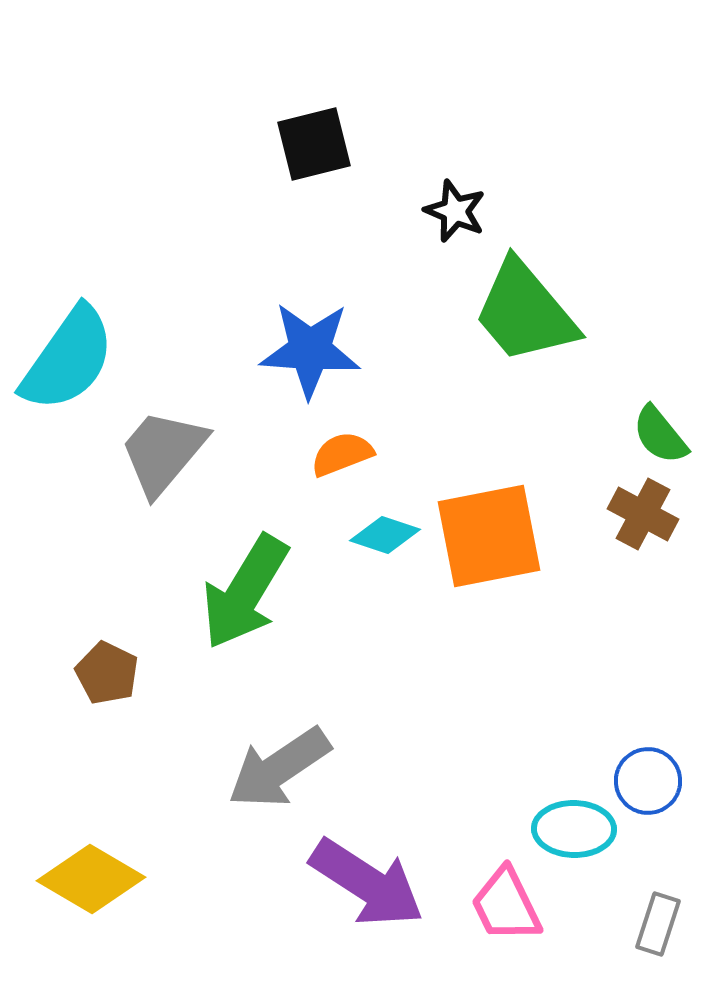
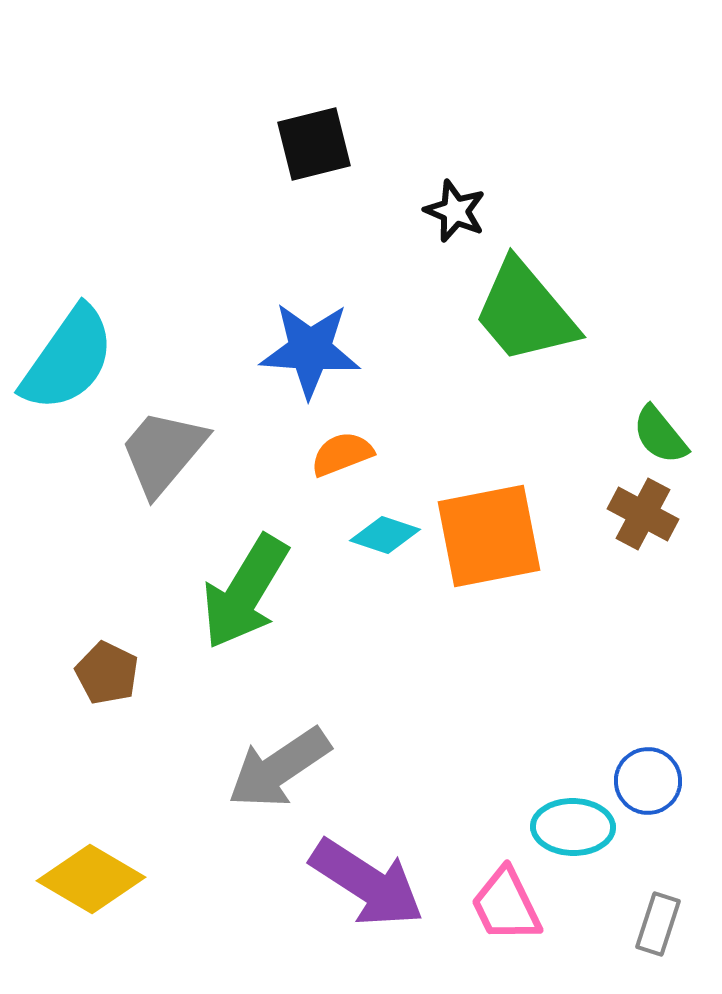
cyan ellipse: moved 1 px left, 2 px up
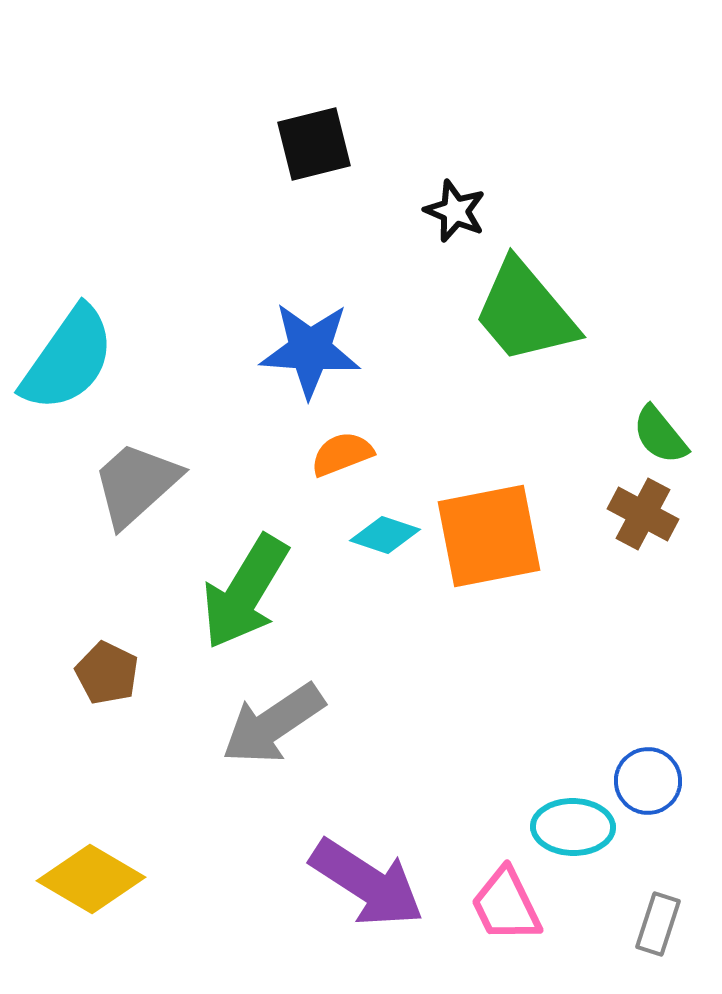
gray trapezoid: moved 27 px left, 32 px down; rotated 8 degrees clockwise
gray arrow: moved 6 px left, 44 px up
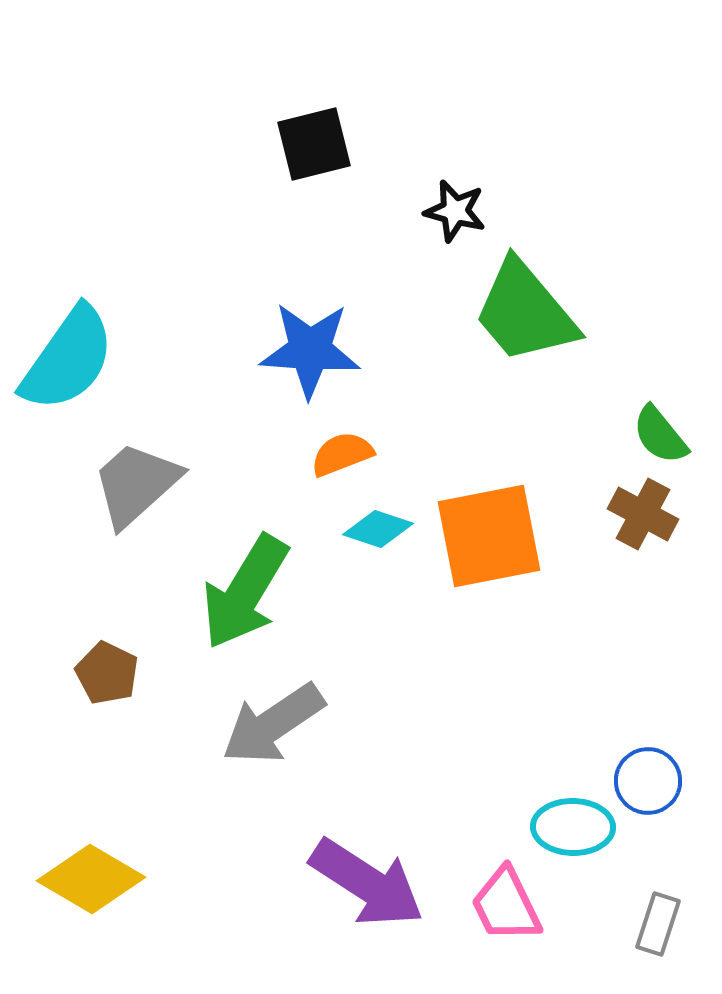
black star: rotated 8 degrees counterclockwise
cyan diamond: moved 7 px left, 6 px up
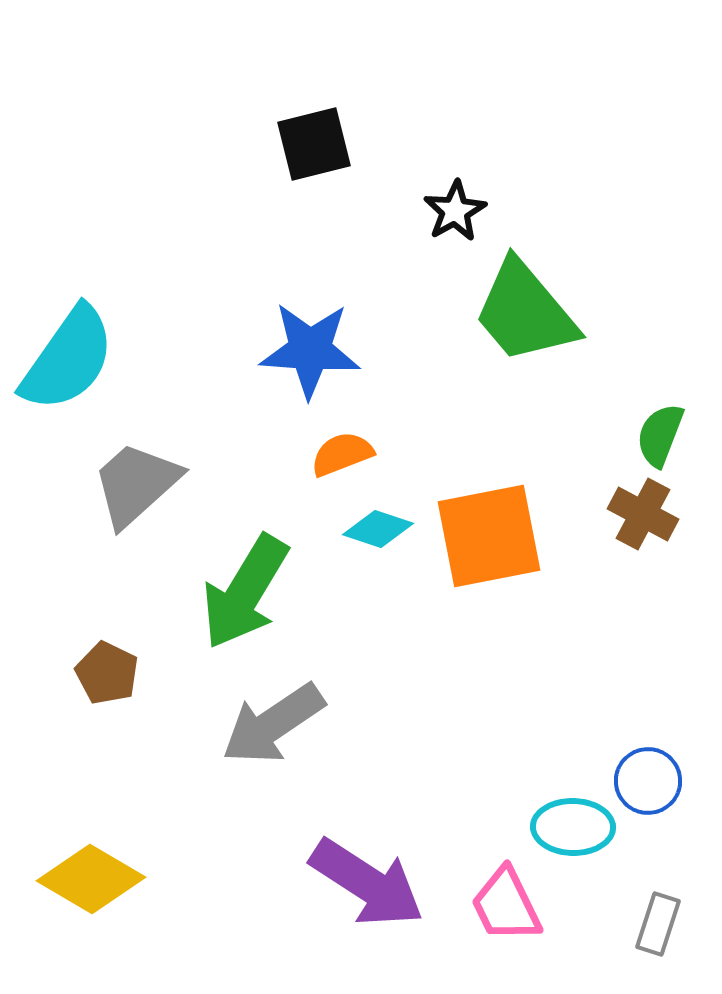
black star: rotated 28 degrees clockwise
green semicircle: rotated 60 degrees clockwise
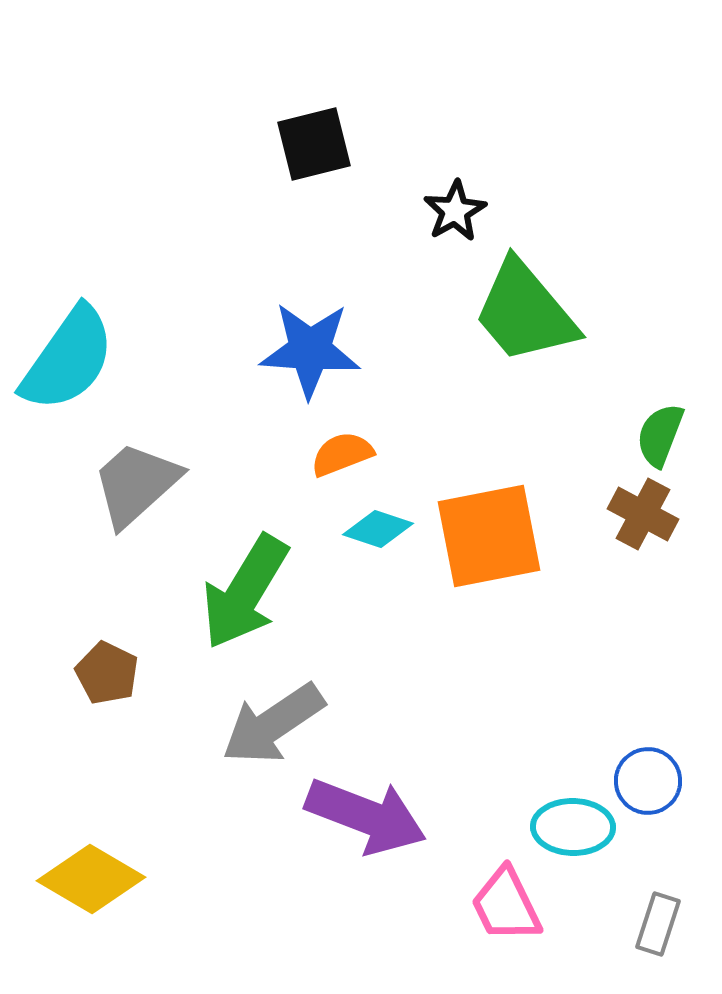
purple arrow: moved 1 px left, 67 px up; rotated 12 degrees counterclockwise
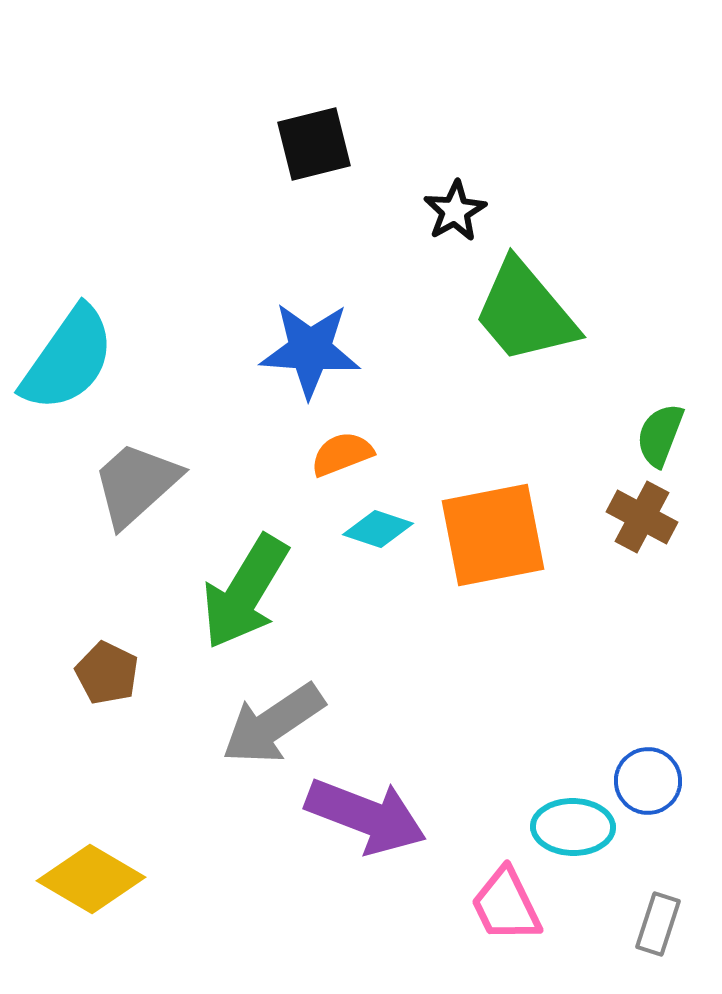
brown cross: moved 1 px left, 3 px down
orange square: moved 4 px right, 1 px up
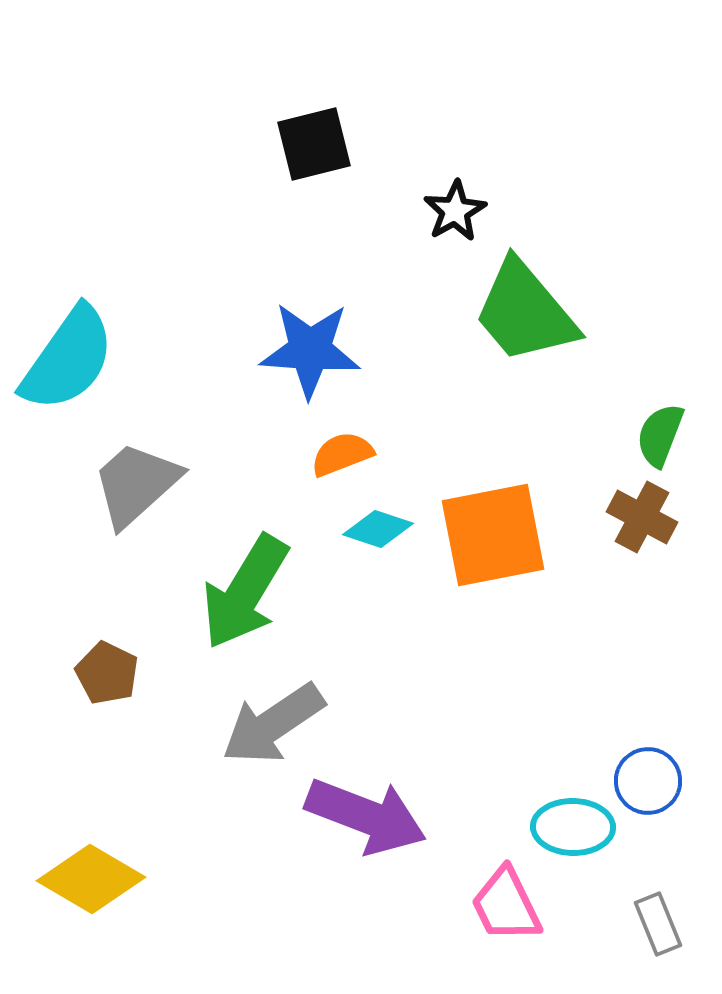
gray rectangle: rotated 40 degrees counterclockwise
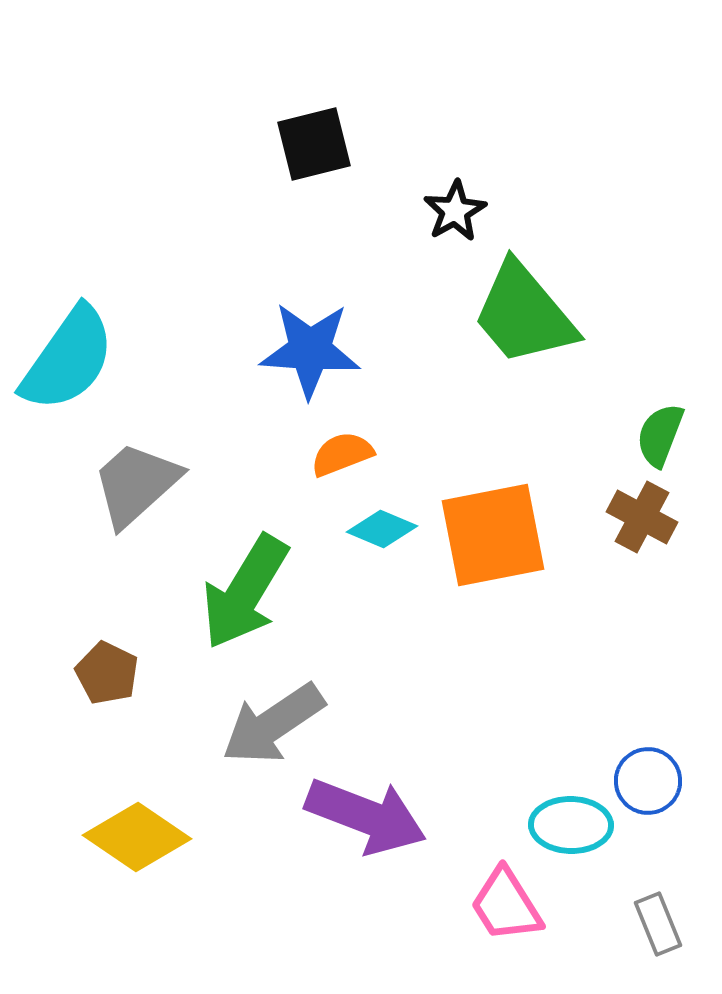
green trapezoid: moved 1 px left, 2 px down
cyan diamond: moved 4 px right; rotated 4 degrees clockwise
cyan ellipse: moved 2 px left, 2 px up
yellow diamond: moved 46 px right, 42 px up; rotated 4 degrees clockwise
pink trapezoid: rotated 6 degrees counterclockwise
